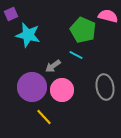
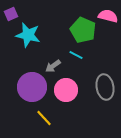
pink circle: moved 4 px right
yellow line: moved 1 px down
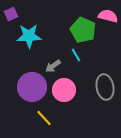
cyan star: moved 1 px right, 1 px down; rotated 15 degrees counterclockwise
cyan line: rotated 32 degrees clockwise
pink circle: moved 2 px left
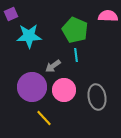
pink semicircle: rotated 12 degrees counterclockwise
green pentagon: moved 8 px left
cyan line: rotated 24 degrees clockwise
gray ellipse: moved 8 px left, 10 px down
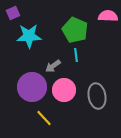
purple square: moved 2 px right, 1 px up
gray ellipse: moved 1 px up
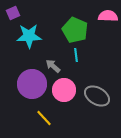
gray arrow: rotated 77 degrees clockwise
purple circle: moved 3 px up
gray ellipse: rotated 50 degrees counterclockwise
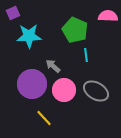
cyan line: moved 10 px right
gray ellipse: moved 1 px left, 5 px up
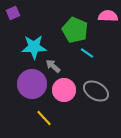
cyan star: moved 5 px right, 11 px down
cyan line: moved 1 px right, 2 px up; rotated 48 degrees counterclockwise
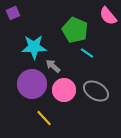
pink semicircle: rotated 132 degrees counterclockwise
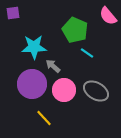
purple square: rotated 16 degrees clockwise
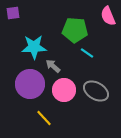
pink semicircle: rotated 18 degrees clockwise
green pentagon: rotated 20 degrees counterclockwise
purple circle: moved 2 px left
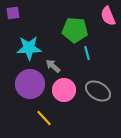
cyan star: moved 5 px left, 1 px down
cyan line: rotated 40 degrees clockwise
gray ellipse: moved 2 px right
